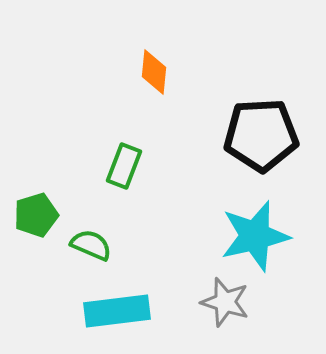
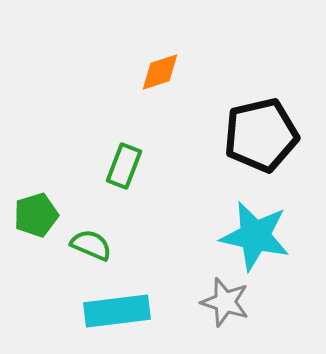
orange diamond: moved 6 px right; rotated 66 degrees clockwise
black pentagon: rotated 10 degrees counterclockwise
cyan star: rotated 26 degrees clockwise
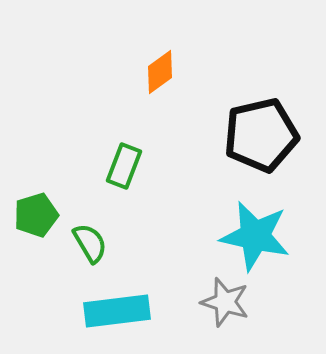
orange diamond: rotated 18 degrees counterclockwise
green semicircle: moved 1 px left, 2 px up; rotated 36 degrees clockwise
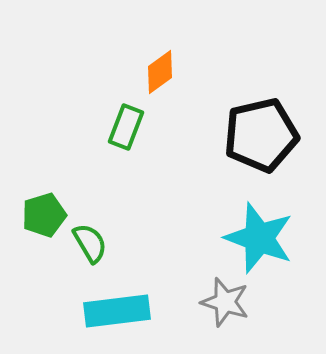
green rectangle: moved 2 px right, 39 px up
green pentagon: moved 8 px right
cyan star: moved 4 px right, 2 px down; rotated 8 degrees clockwise
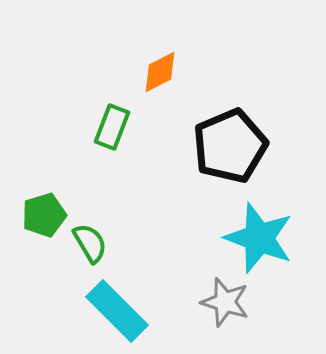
orange diamond: rotated 9 degrees clockwise
green rectangle: moved 14 px left
black pentagon: moved 31 px left, 11 px down; rotated 10 degrees counterclockwise
cyan rectangle: rotated 52 degrees clockwise
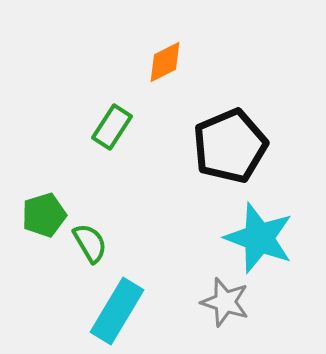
orange diamond: moved 5 px right, 10 px up
green rectangle: rotated 12 degrees clockwise
cyan rectangle: rotated 76 degrees clockwise
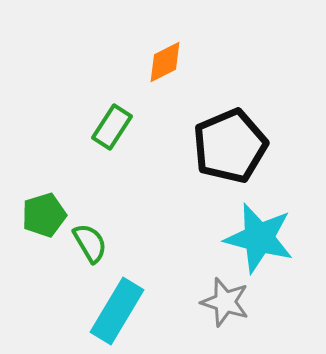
cyan star: rotated 6 degrees counterclockwise
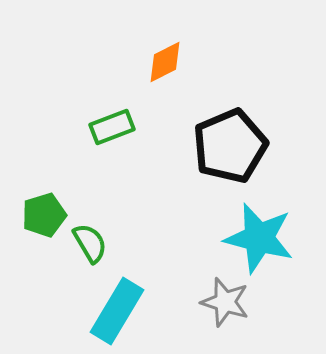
green rectangle: rotated 36 degrees clockwise
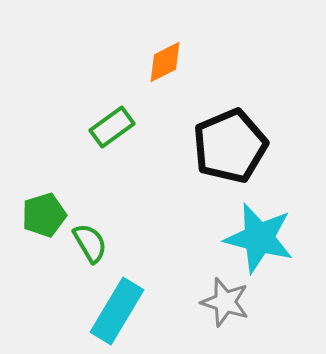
green rectangle: rotated 15 degrees counterclockwise
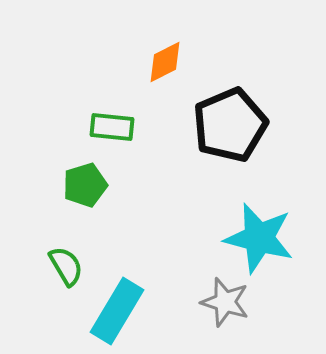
green rectangle: rotated 42 degrees clockwise
black pentagon: moved 21 px up
green pentagon: moved 41 px right, 30 px up
green semicircle: moved 24 px left, 23 px down
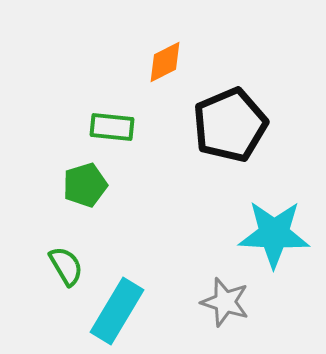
cyan star: moved 15 px right, 4 px up; rotated 12 degrees counterclockwise
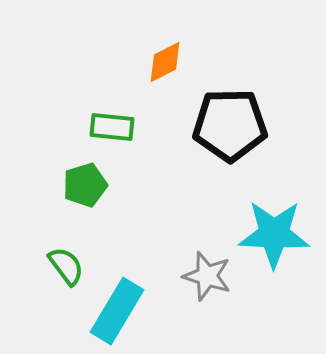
black pentagon: rotated 22 degrees clockwise
green semicircle: rotated 6 degrees counterclockwise
gray star: moved 18 px left, 26 px up
